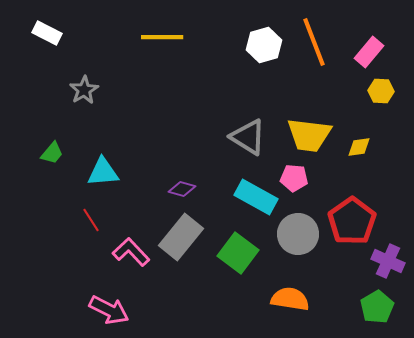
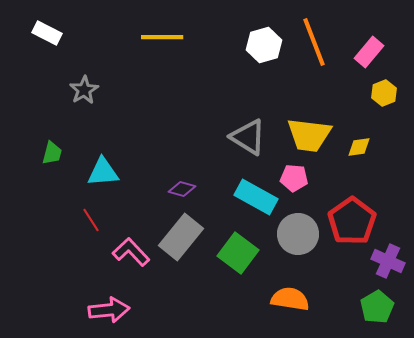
yellow hexagon: moved 3 px right, 2 px down; rotated 25 degrees counterclockwise
green trapezoid: rotated 25 degrees counterclockwise
pink arrow: rotated 33 degrees counterclockwise
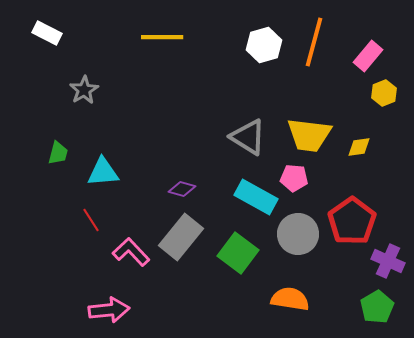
orange line: rotated 36 degrees clockwise
pink rectangle: moved 1 px left, 4 px down
green trapezoid: moved 6 px right
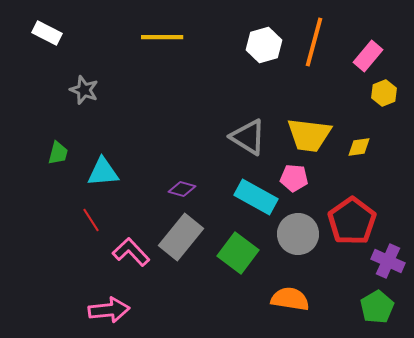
gray star: rotated 20 degrees counterclockwise
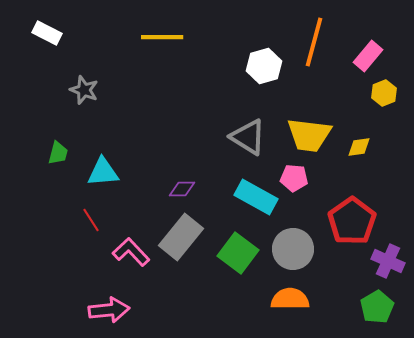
white hexagon: moved 21 px down
purple diamond: rotated 16 degrees counterclockwise
gray circle: moved 5 px left, 15 px down
orange semicircle: rotated 9 degrees counterclockwise
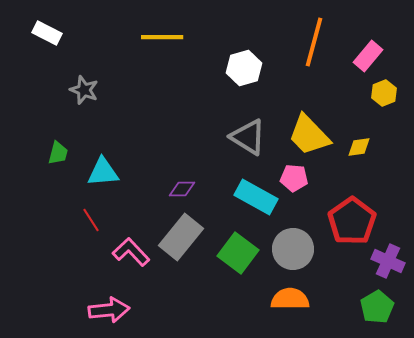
white hexagon: moved 20 px left, 2 px down
yellow trapezoid: rotated 39 degrees clockwise
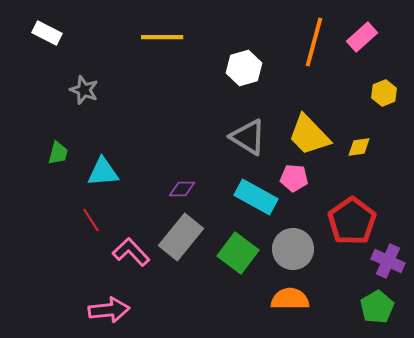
pink rectangle: moved 6 px left, 19 px up; rotated 8 degrees clockwise
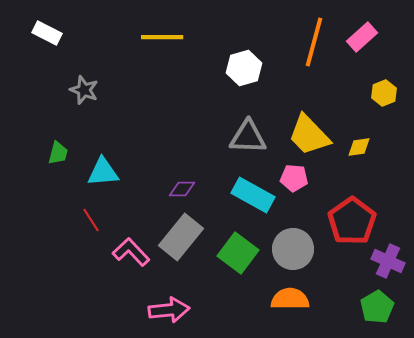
gray triangle: rotated 30 degrees counterclockwise
cyan rectangle: moved 3 px left, 2 px up
pink arrow: moved 60 px right
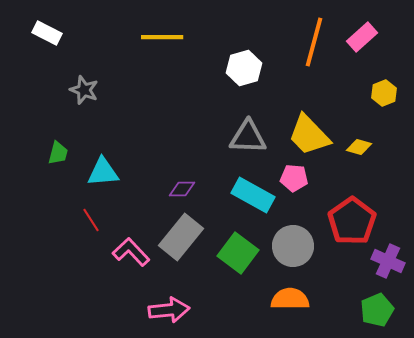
yellow diamond: rotated 25 degrees clockwise
gray circle: moved 3 px up
green pentagon: moved 3 px down; rotated 8 degrees clockwise
